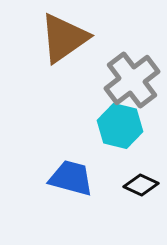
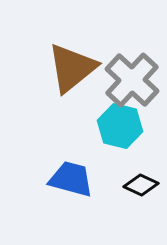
brown triangle: moved 8 px right, 30 px down; rotated 4 degrees counterclockwise
gray cross: rotated 10 degrees counterclockwise
blue trapezoid: moved 1 px down
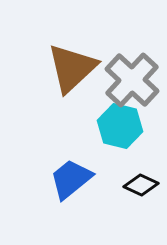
brown triangle: rotated 4 degrees counterclockwise
blue trapezoid: rotated 54 degrees counterclockwise
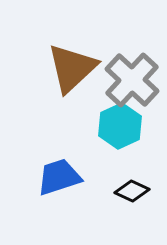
cyan hexagon: rotated 21 degrees clockwise
blue trapezoid: moved 12 px left, 2 px up; rotated 21 degrees clockwise
black diamond: moved 9 px left, 6 px down
